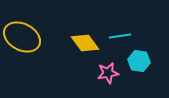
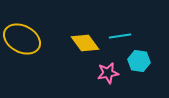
yellow ellipse: moved 2 px down
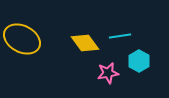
cyan hexagon: rotated 20 degrees clockwise
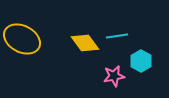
cyan line: moved 3 px left
cyan hexagon: moved 2 px right
pink star: moved 6 px right, 3 px down
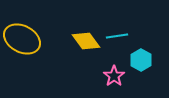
yellow diamond: moved 1 px right, 2 px up
cyan hexagon: moved 1 px up
pink star: rotated 25 degrees counterclockwise
